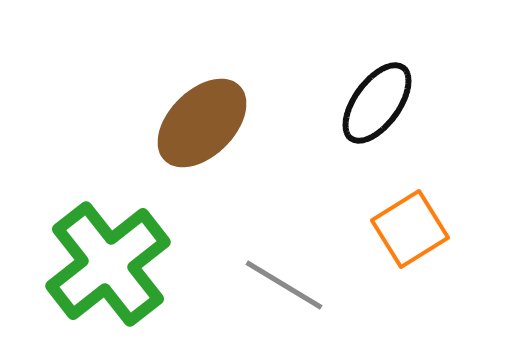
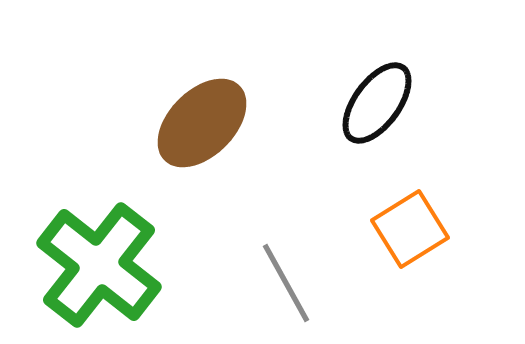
green cross: moved 9 px left, 1 px down; rotated 14 degrees counterclockwise
gray line: moved 2 px right, 2 px up; rotated 30 degrees clockwise
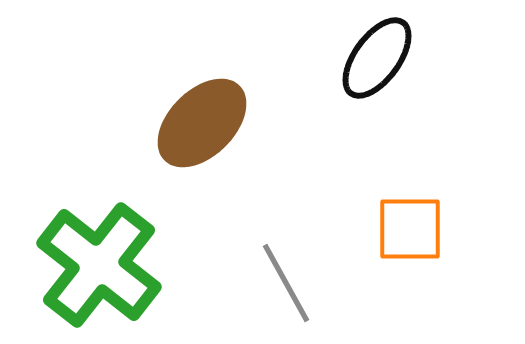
black ellipse: moved 45 px up
orange square: rotated 32 degrees clockwise
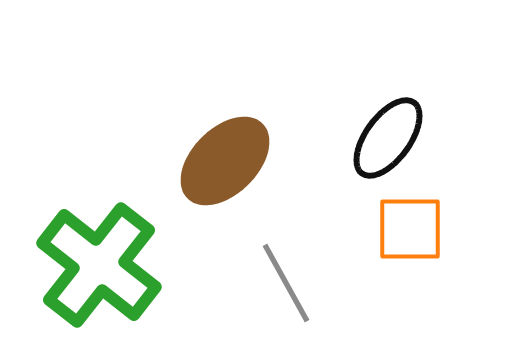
black ellipse: moved 11 px right, 80 px down
brown ellipse: moved 23 px right, 38 px down
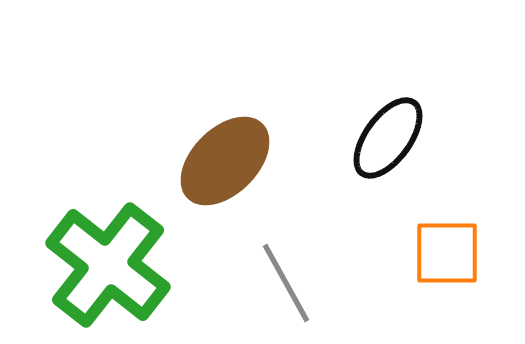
orange square: moved 37 px right, 24 px down
green cross: moved 9 px right
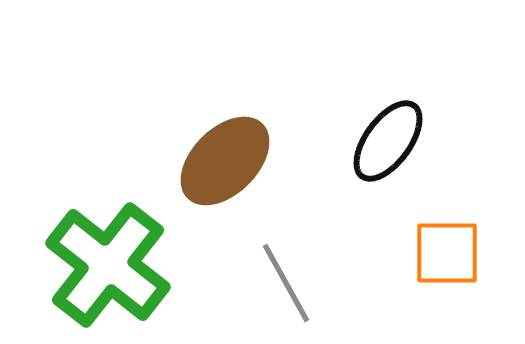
black ellipse: moved 3 px down
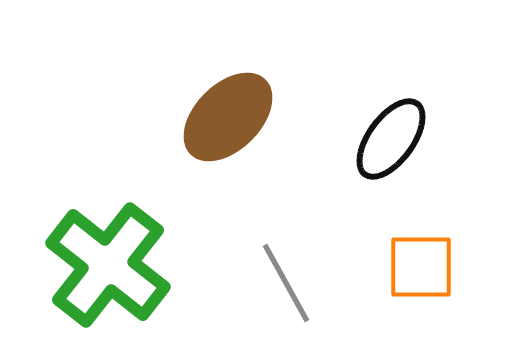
black ellipse: moved 3 px right, 2 px up
brown ellipse: moved 3 px right, 44 px up
orange square: moved 26 px left, 14 px down
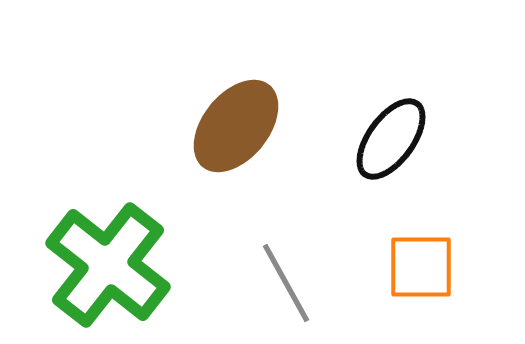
brown ellipse: moved 8 px right, 9 px down; rotated 6 degrees counterclockwise
